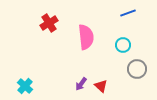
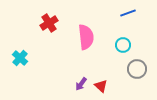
cyan cross: moved 5 px left, 28 px up
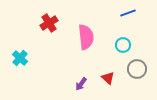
red triangle: moved 7 px right, 8 px up
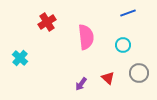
red cross: moved 2 px left, 1 px up
gray circle: moved 2 px right, 4 px down
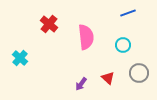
red cross: moved 2 px right, 2 px down; rotated 18 degrees counterclockwise
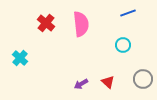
red cross: moved 3 px left, 1 px up
pink semicircle: moved 5 px left, 13 px up
gray circle: moved 4 px right, 6 px down
red triangle: moved 4 px down
purple arrow: rotated 24 degrees clockwise
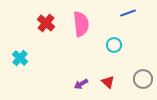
cyan circle: moved 9 px left
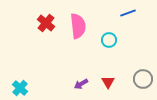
pink semicircle: moved 3 px left, 2 px down
cyan circle: moved 5 px left, 5 px up
cyan cross: moved 30 px down
red triangle: rotated 16 degrees clockwise
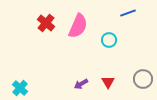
pink semicircle: rotated 30 degrees clockwise
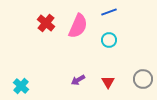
blue line: moved 19 px left, 1 px up
purple arrow: moved 3 px left, 4 px up
cyan cross: moved 1 px right, 2 px up
